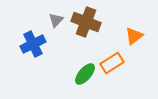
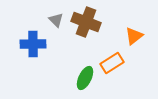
gray triangle: rotated 28 degrees counterclockwise
blue cross: rotated 25 degrees clockwise
green ellipse: moved 4 px down; rotated 15 degrees counterclockwise
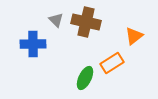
brown cross: rotated 8 degrees counterclockwise
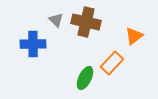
orange rectangle: rotated 15 degrees counterclockwise
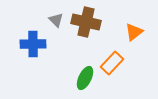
orange triangle: moved 4 px up
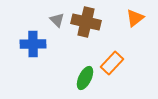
gray triangle: moved 1 px right
orange triangle: moved 1 px right, 14 px up
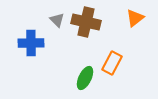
blue cross: moved 2 px left, 1 px up
orange rectangle: rotated 15 degrees counterclockwise
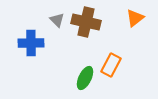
orange rectangle: moved 1 px left, 2 px down
